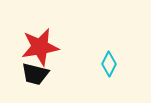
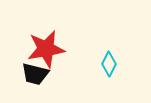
red star: moved 6 px right, 2 px down
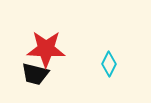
red star: rotated 12 degrees clockwise
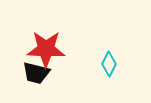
black trapezoid: moved 1 px right, 1 px up
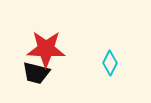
cyan diamond: moved 1 px right, 1 px up
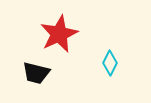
red star: moved 13 px right, 15 px up; rotated 27 degrees counterclockwise
